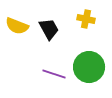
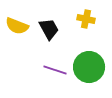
purple line: moved 1 px right, 4 px up
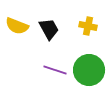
yellow cross: moved 2 px right, 7 px down
green circle: moved 3 px down
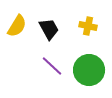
yellow semicircle: rotated 80 degrees counterclockwise
purple line: moved 3 px left, 4 px up; rotated 25 degrees clockwise
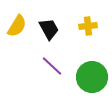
yellow cross: rotated 18 degrees counterclockwise
green circle: moved 3 px right, 7 px down
